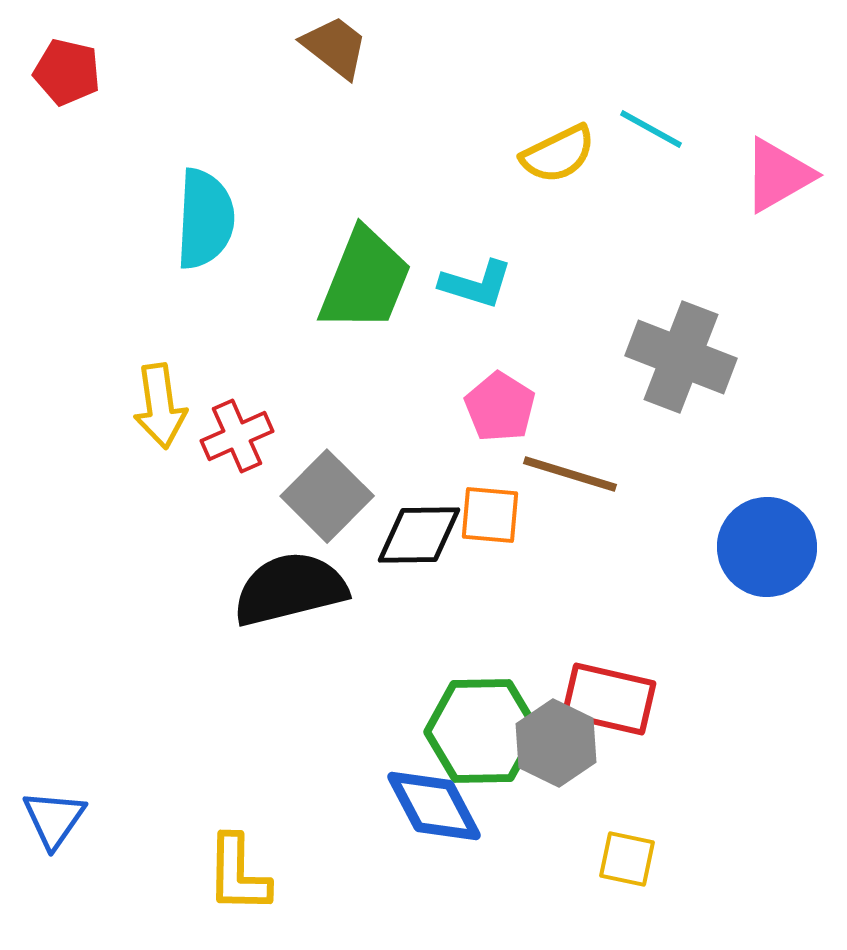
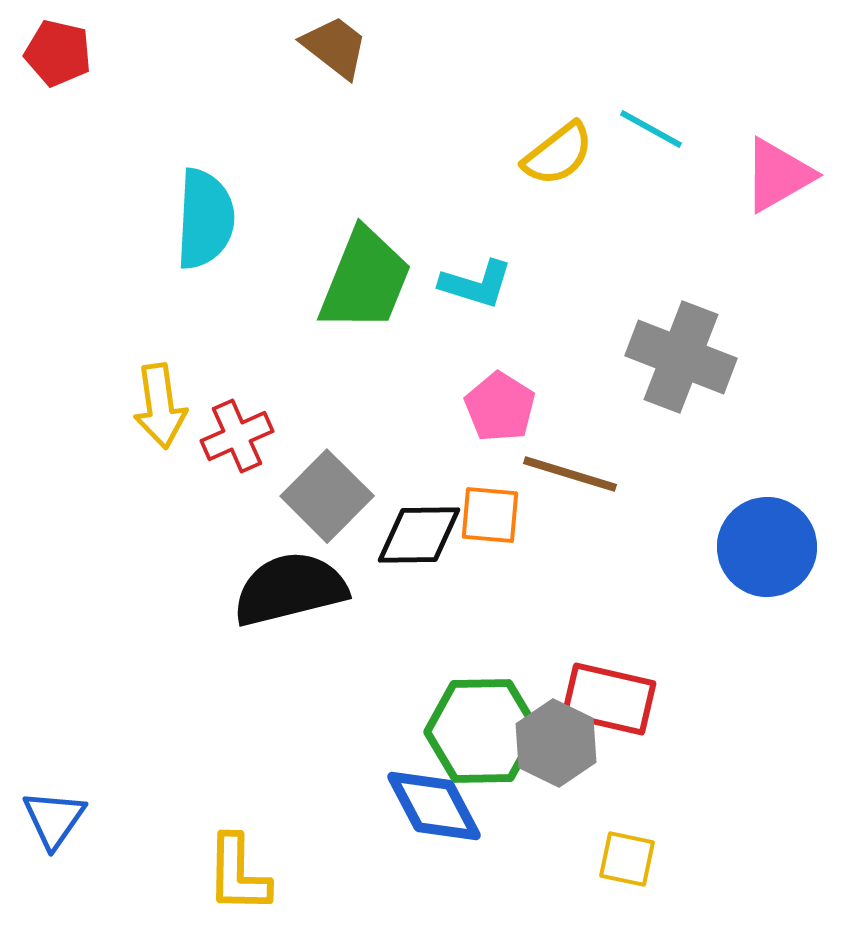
red pentagon: moved 9 px left, 19 px up
yellow semicircle: rotated 12 degrees counterclockwise
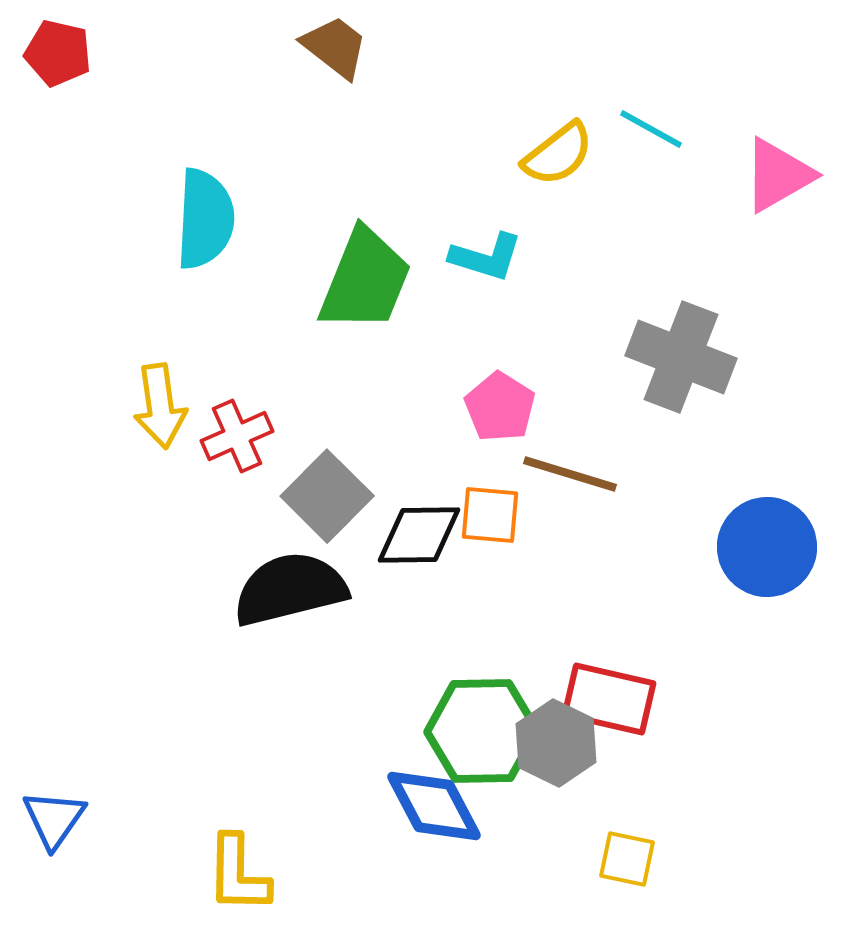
cyan L-shape: moved 10 px right, 27 px up
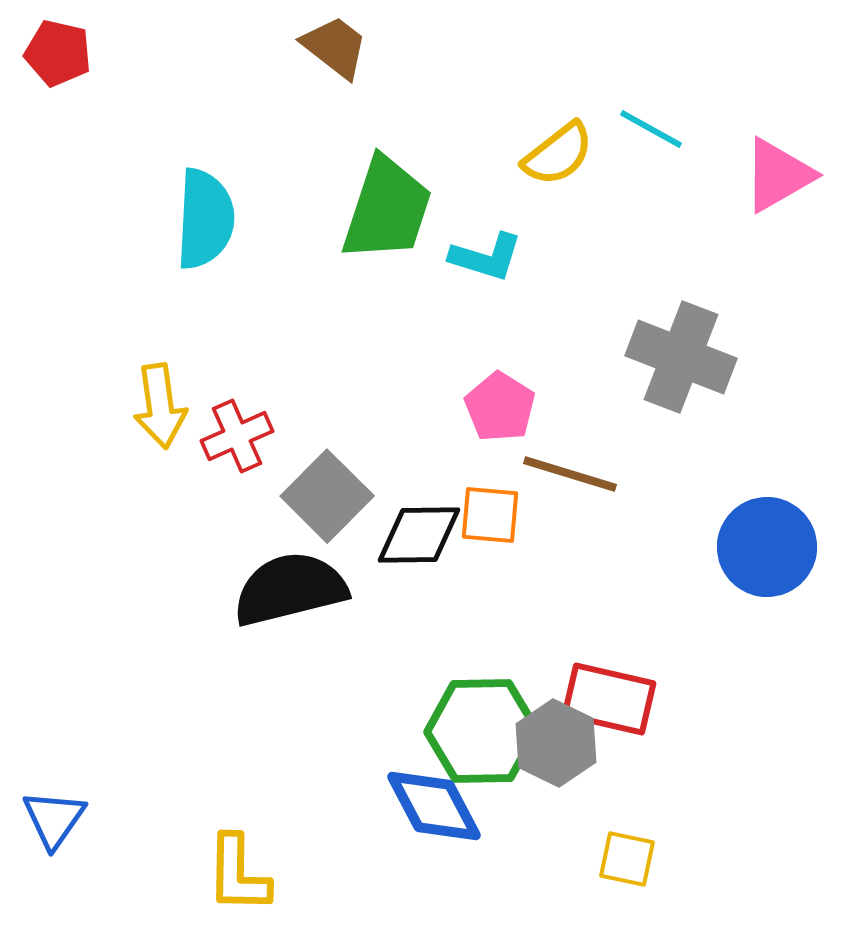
green trapezoid: moved 22 px right, 71 px up; rotated 4 degrees counterclockwise
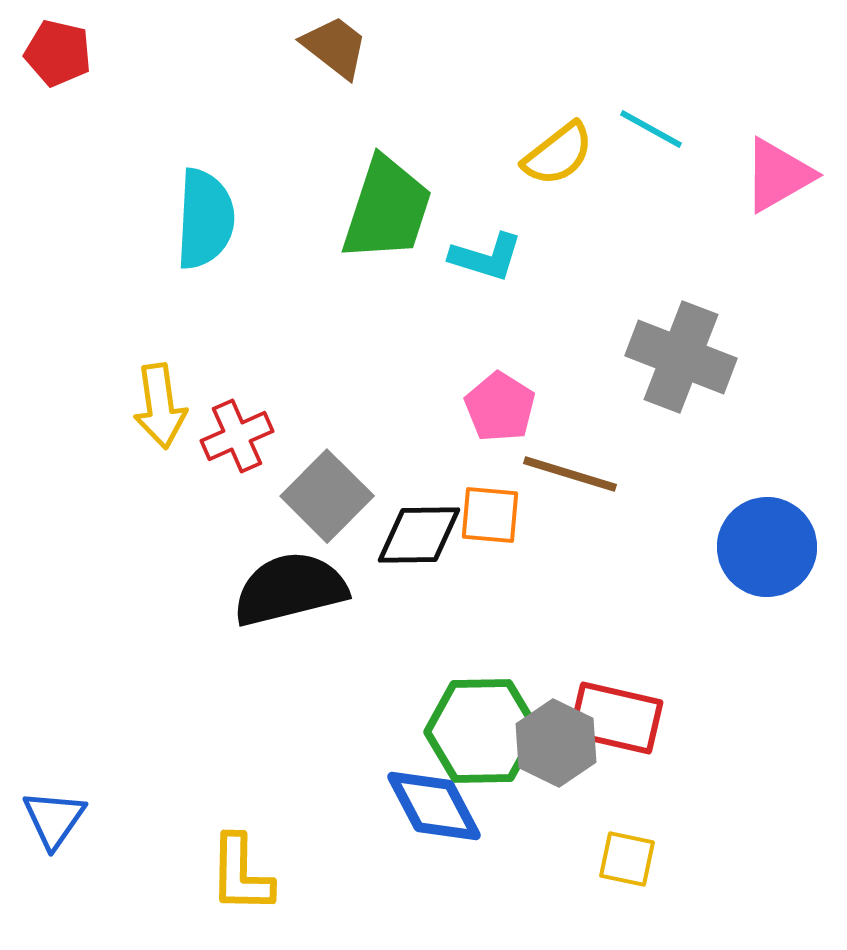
red rectangle: moved 7 px right, 19 px down
yellow L-shape: moved 3 px right
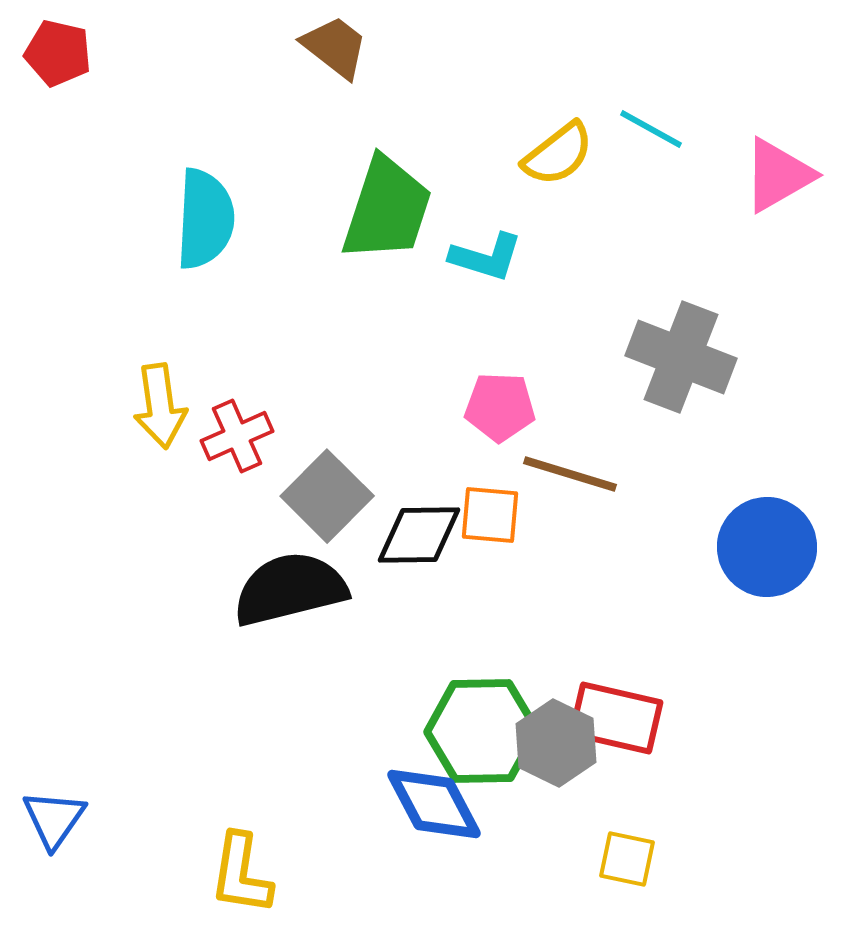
pink pentagon: rotated 30 degrees counterclockwise
blue diamond: moved 2 px up
yellow L-shape: rotated 8 degrees clockwise
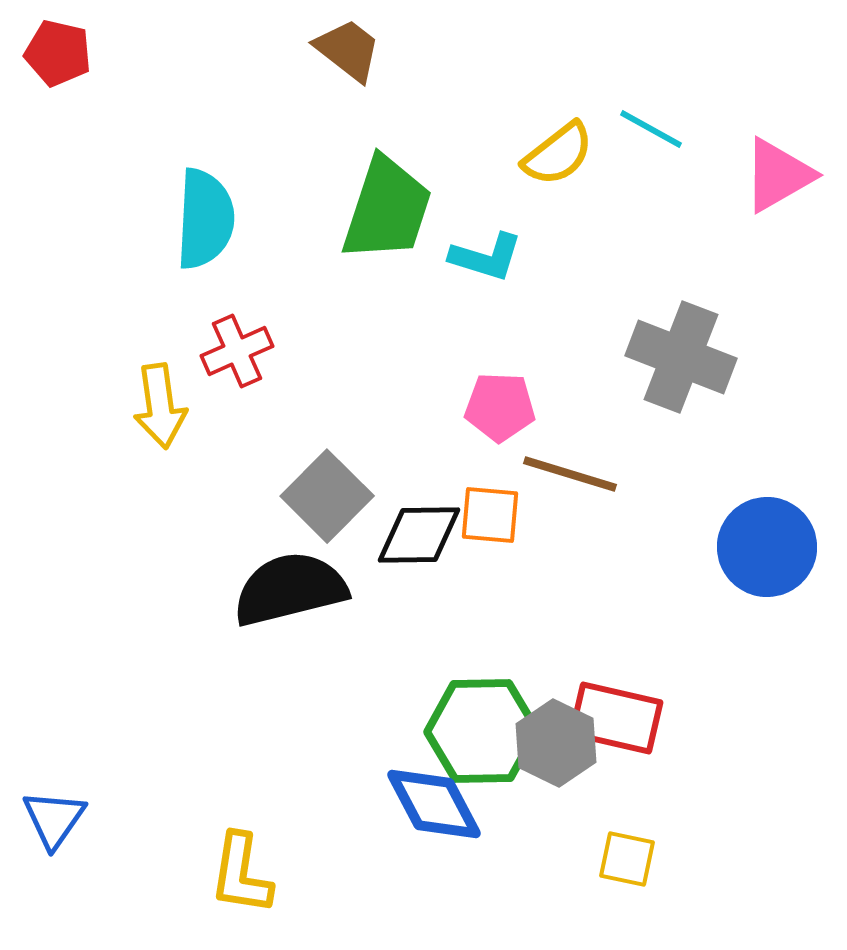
brown trapezoid: moved 13 px right, 3 px down
red cross: moved 85 px up
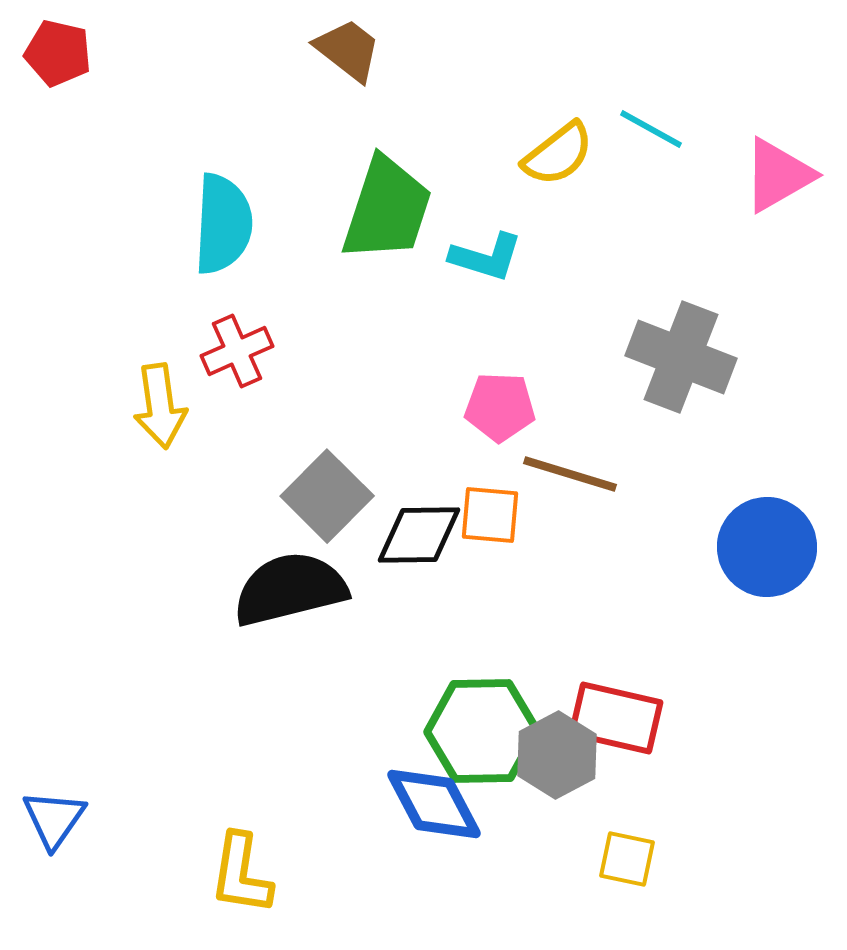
cyan semicircle: moved 18 px right, 5 px down
gray hexagon: moved 1 px right, 12 px down; rotated 6 degrees clockwise
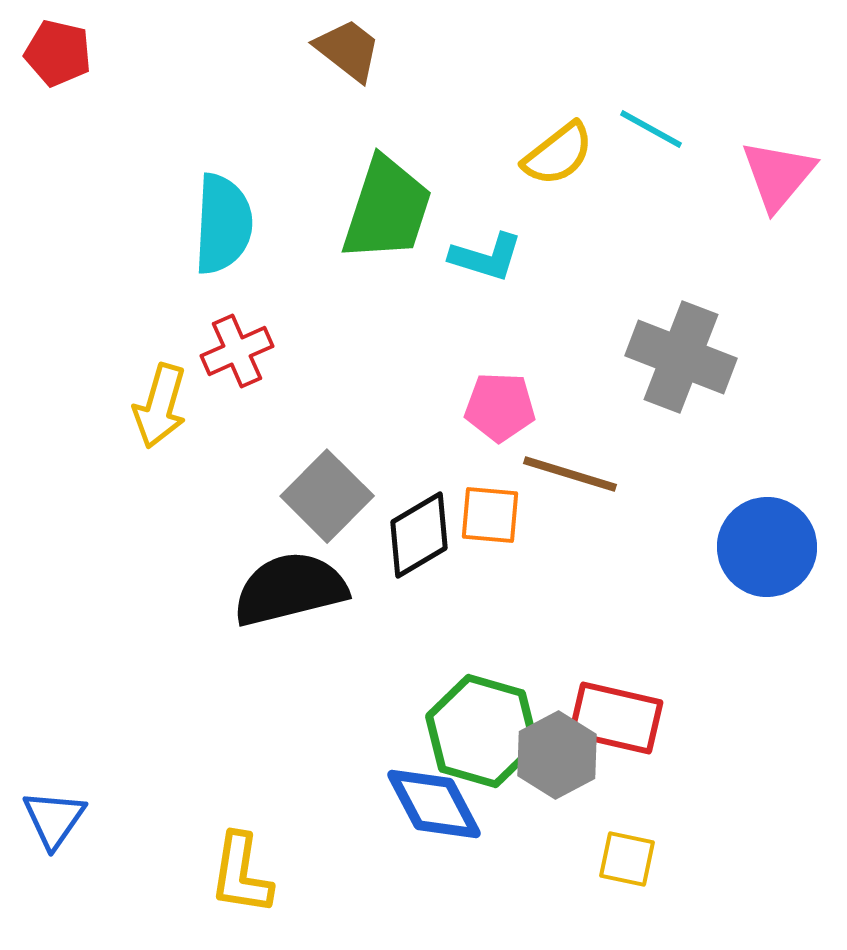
pink triangle: rotated 20 degrees counterclockwise
yellow arrow: rotated 24 degrees clockwise
black diamond: rotated 30 degrees counterclockwise
green hexagon: rotated 17 degrees clockwise
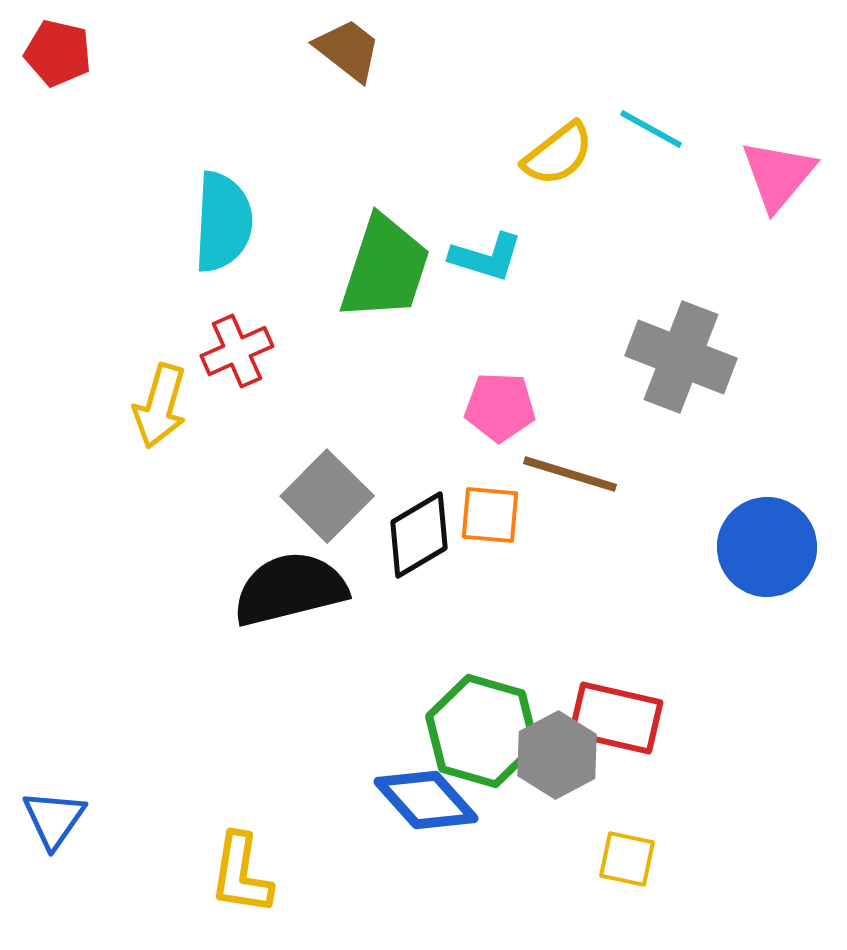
green trapezoid: moved 2 px left, 59 px down
cyan semicircle: moved 2 px up
blue diamond: moved 8 px left, 4 px up; rotated 14 degrees counterclockwise
